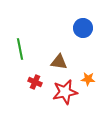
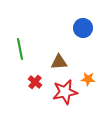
brown triangle: rotated 12 degrees counterclockwise
red cross: rotated 16 degrees clockwise
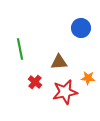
blue circle: moved 2 px left
orange star: moved 1 px up
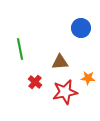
brown triangle: moved 1 px right
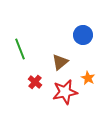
blue circle: moved 2 px right, 7 px down
green line: rotated 10 degrees counterclockwise
brown triangle: rotated 36 degrees counterclockwise
orange star: rotated 24 degrees clockwise
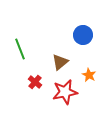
orange star: moved 1 px right, 3 px up
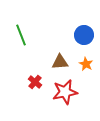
blue circle: moved 1 px right
green line: moved 1 px right, 14 px up
brown triangle: rotated 36 degrees clockwise
orange star: moved 3 px left, 11 px up
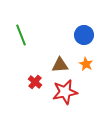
brown triangle: moved 3 px down
